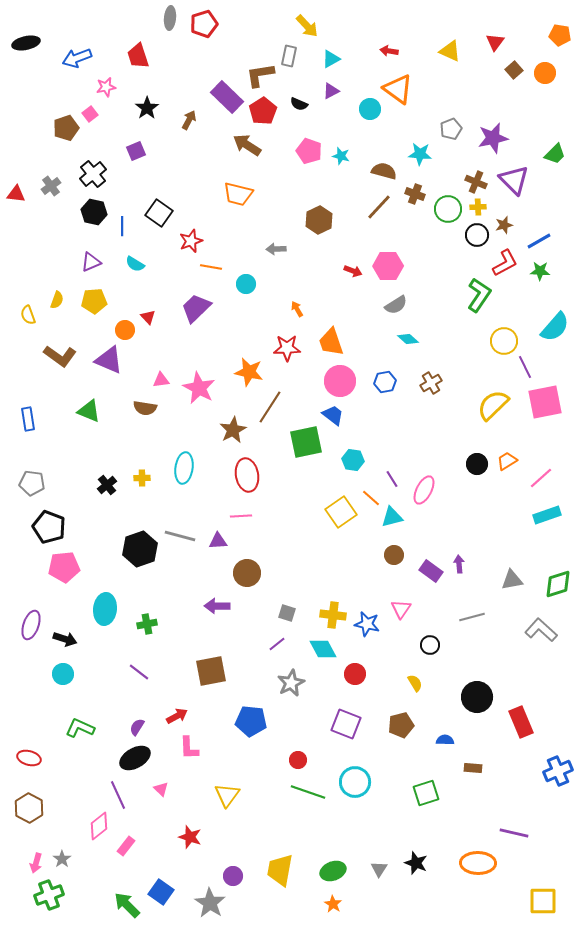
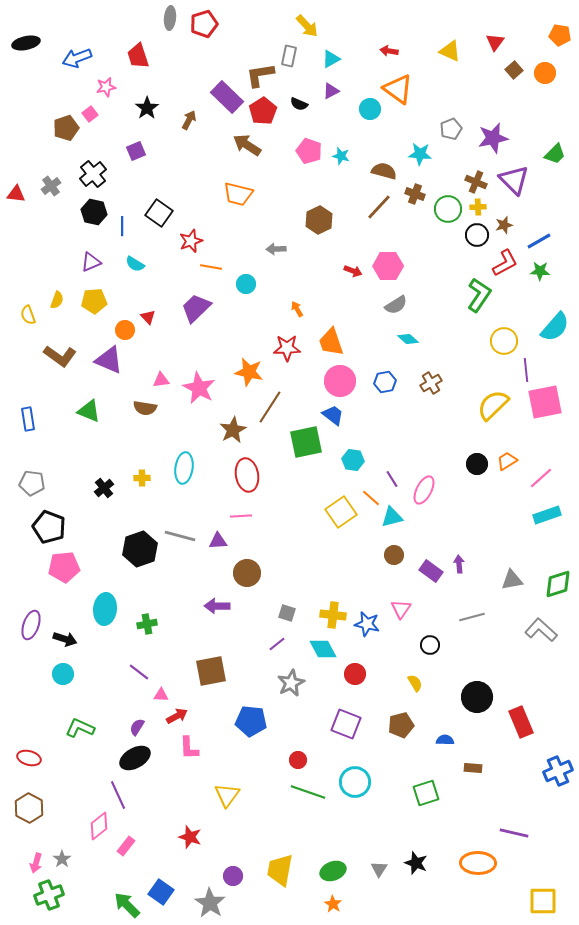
purple line at (525, 367): moved 1 px right, 3 px down; rotated 20 degrees clockwise
black cross at (107, 485): moved 3 px left, 3 px down
pink triangle at (161, 789): moved 94 px up; rotated 42 degrees counterclockwise
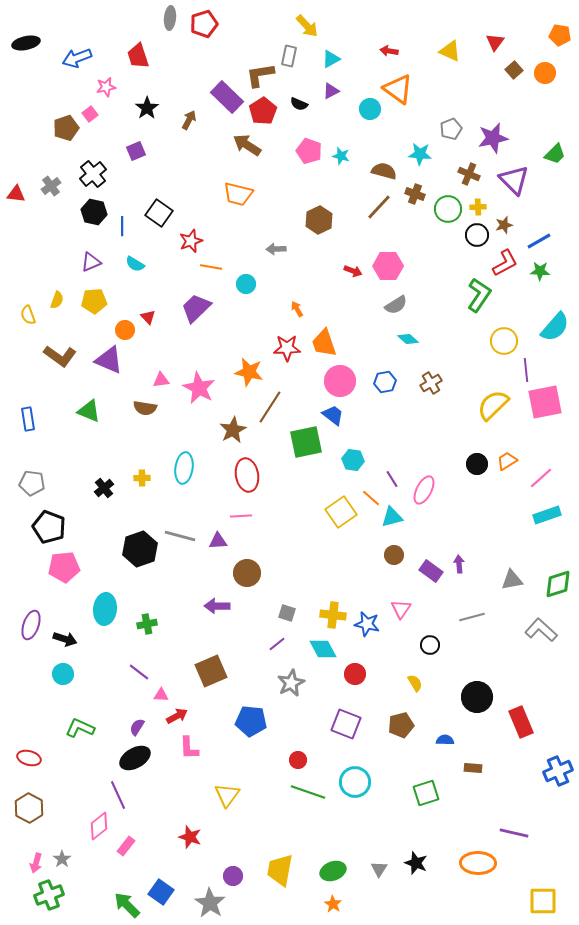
brown cross at (476, 182): moved 7 px left, 8 px up
orange trapezoid at (331, 342): moved 7 px left, 1 px down
brown square at (211, 671): rotated 12 degrees counterclockwise
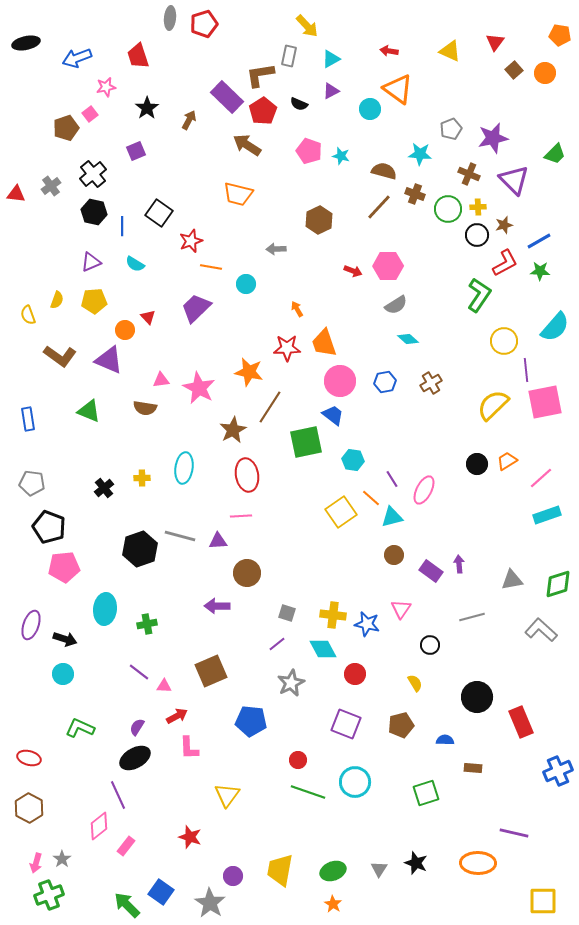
pink triangle at (161, 695): moved 3 px right, 9 px up
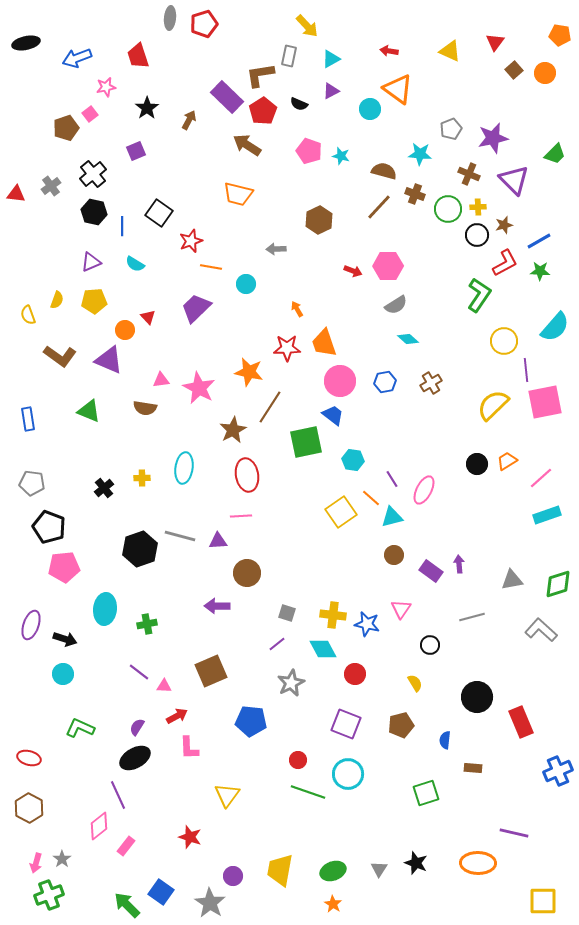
blue semicircle at (445, 740): rotated 84 degrees counterclockwise
cyan circle at (355, 782): moved 7 px left, 8 px up
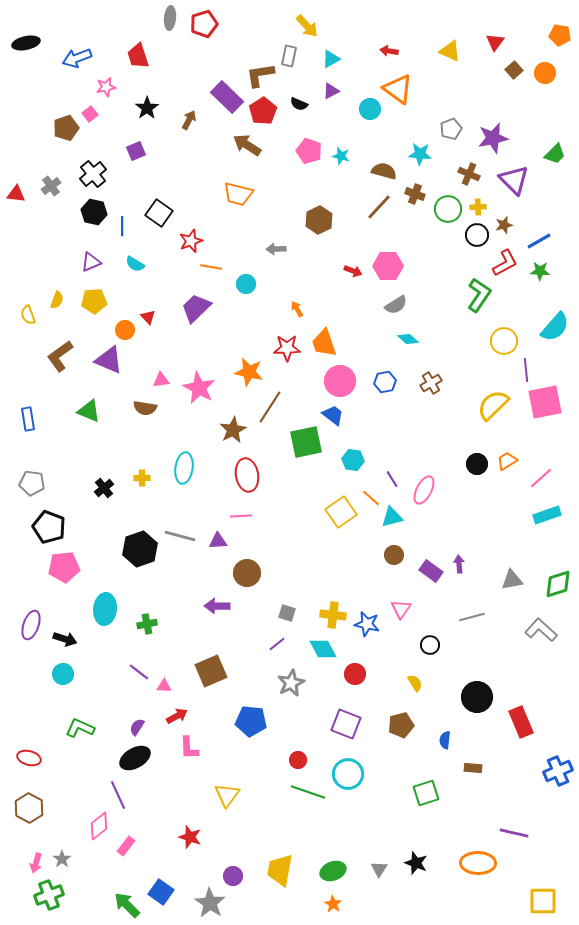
brown L-shape at (60, 356): rotated 108 degrees clockwise
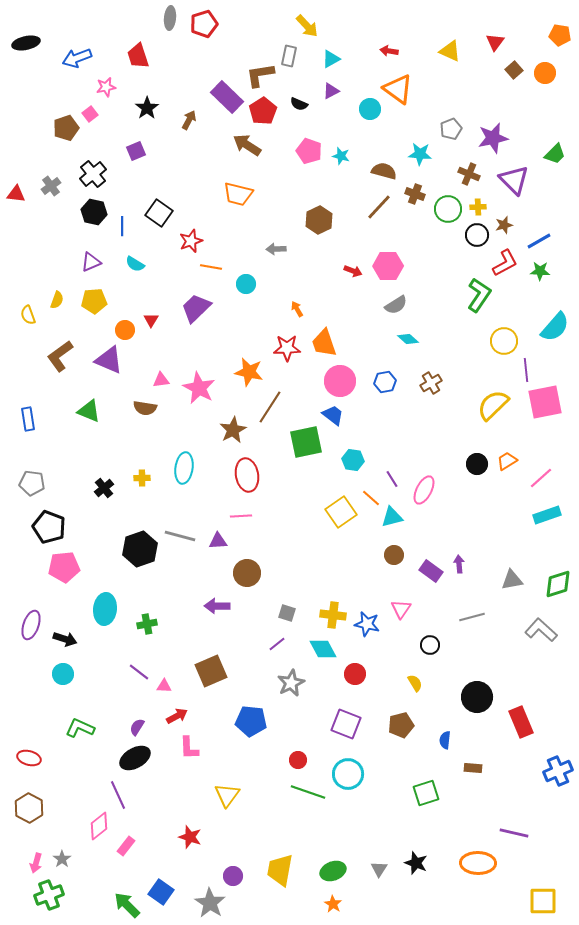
red triangle at (148, 317): moved 3 px right, 3 px down; rotated 14 degrees clockwise
